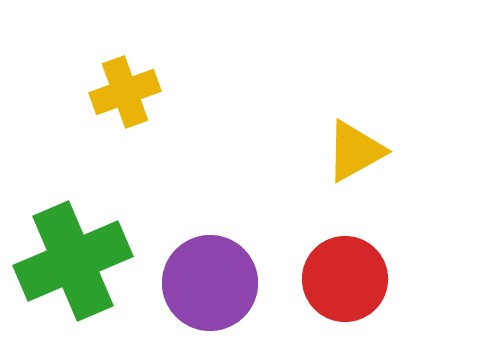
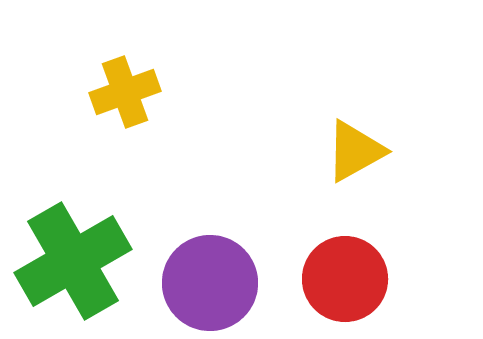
green cross: rotated 7 degrees counterclockwise
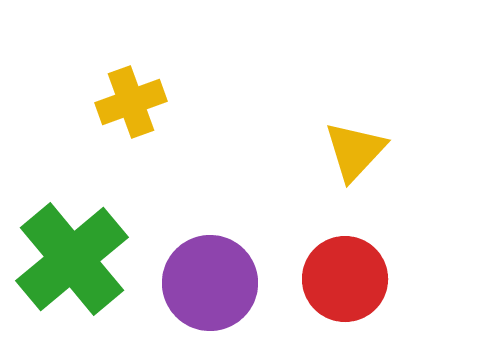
yellow cross: moved 6 px right, 10 px down
yellow triangle: rotated 18 degrees counterclockwise
green cross: moved 1 px left, 2 px up; rotated 10 degrees counterclockwise
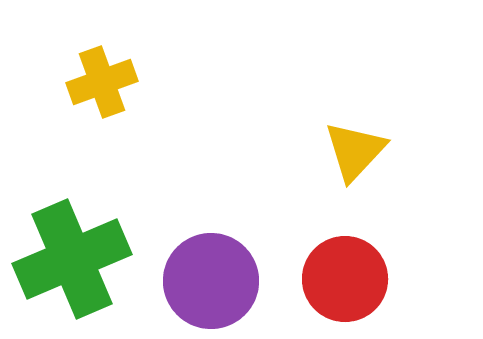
yellow cross: moved 29 px left, 20 px up
green cross: rotated 17 degrees clockwise
purple circle: moved 1 px right, 2 px up
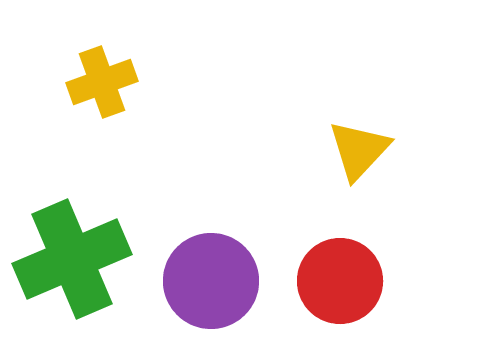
yellow triangle: moved 4 px right, 1 px up
red circle: moved 5 px left, 2 px down
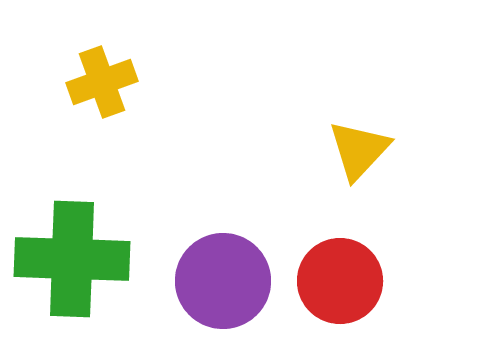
green cross: rotated 25 degrees clockwise
purple circle: moved 12 px right
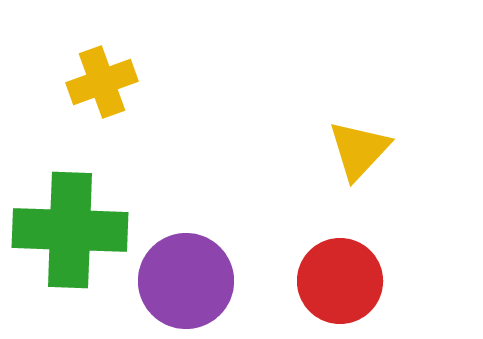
green cross: moved 2 px left, 29 px up
purple circle: moved 37 px left
